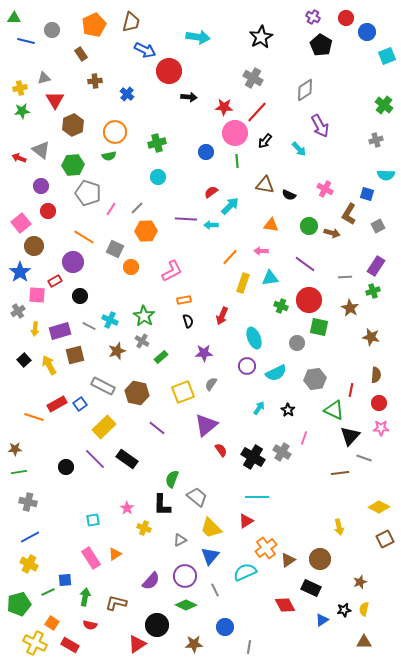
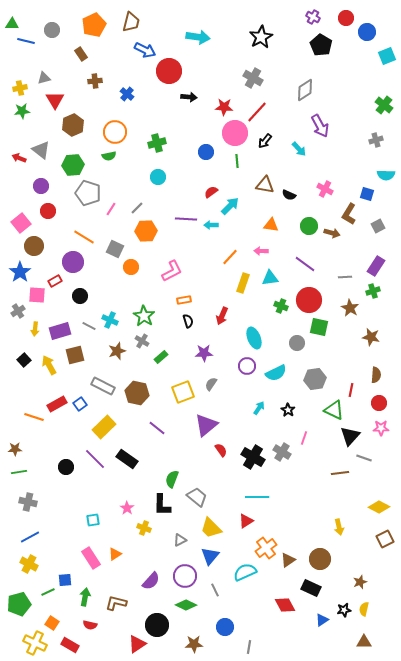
green triangle at (14, 18): moved 2 px left, 6 px down
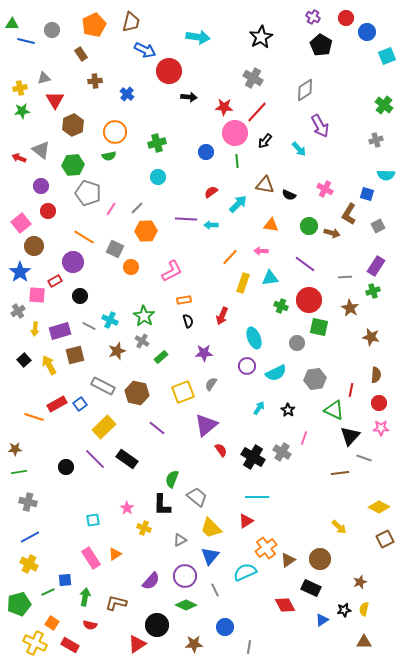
cyan arrow at (230, 206): moved 8 px right, 2 px up
yellow arrow at (339, 527): rotated 35 degrees counterclockwise
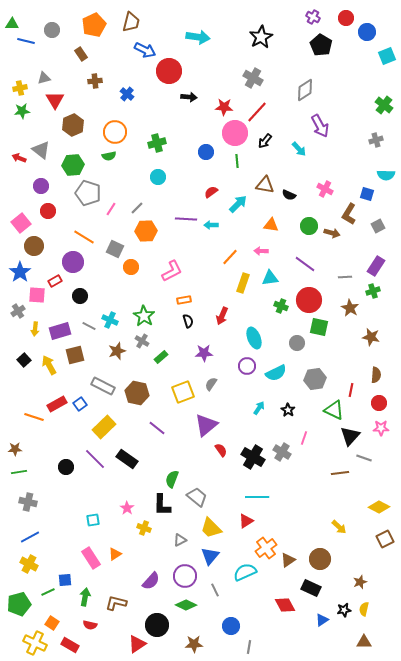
blue circle at (225, 627): moved 6 px right, 1 px up
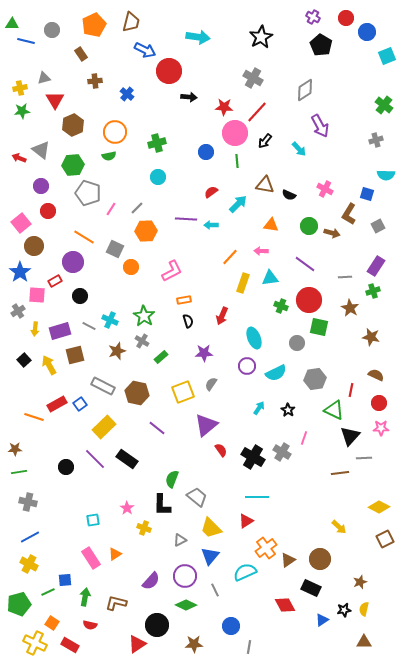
brown semicircle at (376, 375): rotated 70 degrees counterclockwise
gray line at (364, 458): rotated 21 degrees counterclockwise
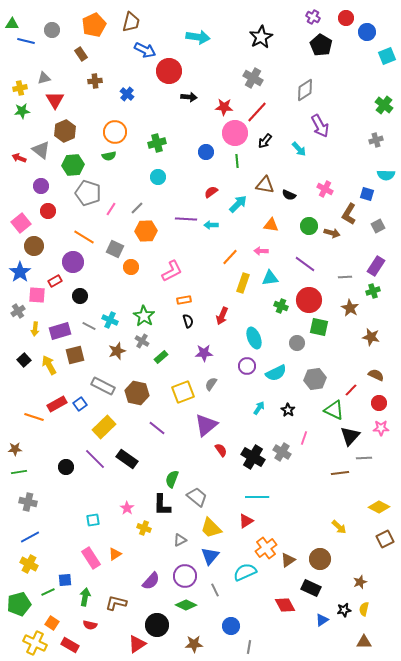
brown hexagon at (73, 125): moved 8 px left, 6 px down
red line at (351, 390): rotated 32 degrees clockwise
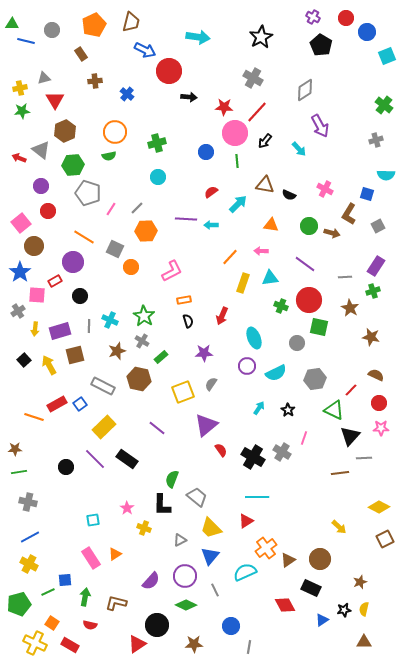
gray line at (89, 326): rotated 64 degrees clockwise
brown hexagon at (137, 393): moved 2 px right, 14 px up
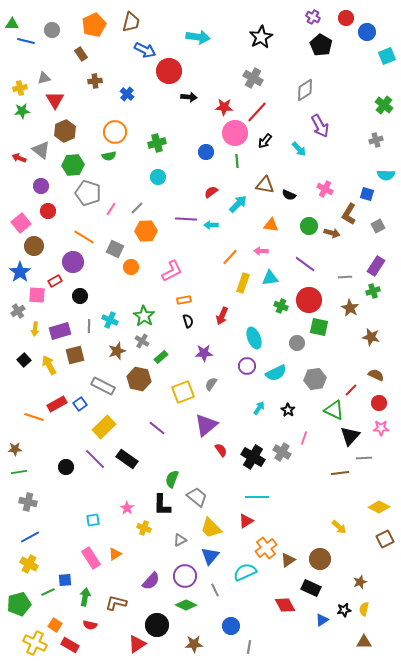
orange square at (52, 623): moved 3 px right, 2 px down
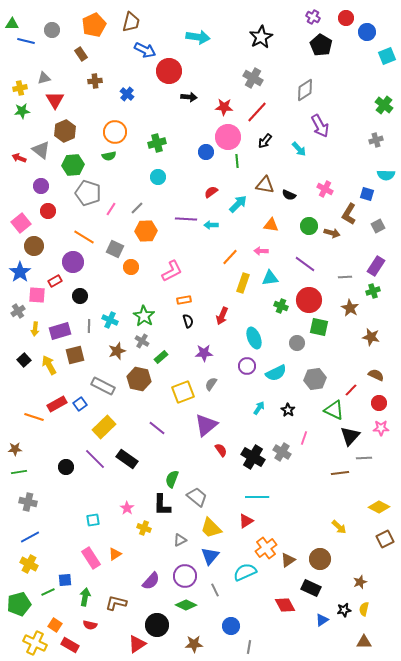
pink circle at (235, 133): moved 7 px left, 4 px down
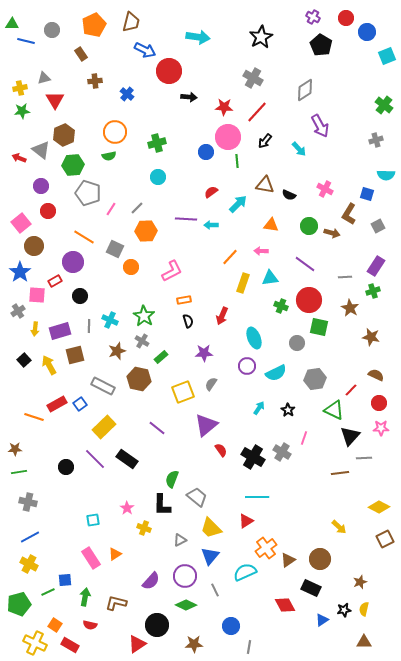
brown hexagon at (65, 131): moved 1 px left, 4 px down
